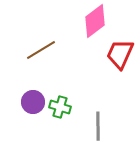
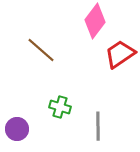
pink diamond: rotated 16 degrees counterclockwise
brown line: rotated 72 degrees clockwise
red trapezoid: rotated 32 degrees clockwise
purple circle: moved 16 px left, 27 px down
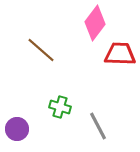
pink diamond: moved 2 px down
red trapezoid: rotated 36 degrees clockwise
gray line: rotated 28 degrees counterclockwise
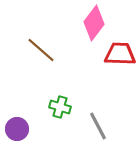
pink diamond: moved 1 px left
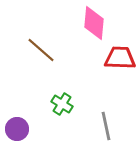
pink diamond: rotated 32 degrees counterclockwise
red trapezoid: moved 4 px down
green cross: moved 2 px right, 3 px up; rotated 15 degrees clockwise
gray line: moved 8 px right; rotated 16 degrees clockwise
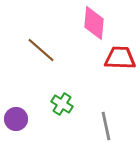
purple circle: moved 1 px left, 10 px up
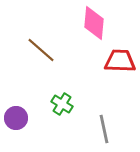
red trapezoid: moved 3 px down
purple circle: moved 1 px up
gray line: moved 2 px left, 3 px down
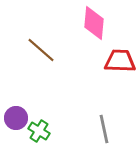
green cross: moved 23 px left, 27 px down
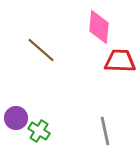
pink diamond: moved 5 px right, 4 px down
gray line: moved 1 px right, 2 px down
